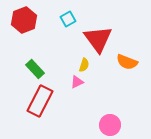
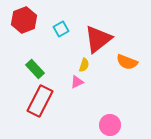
cyan square: moved 7 px left, 10 px down
red triangle: rotated 28 degrees clockwise
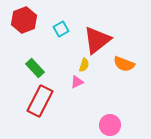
red triangle: moved 1 px left, 1 px down
orange semicircle: moved 3 px left, 2 px down
green rectangle: moved 1 px up
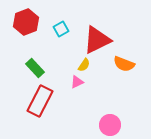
red hexagon: moved 2 px right, 2 px down
red triangle: rotated 12 degrees clockwise
yellow semicircle: rotated 16 degrees clockwise
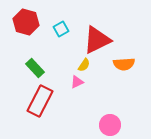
red hexagon: rotated 25 degrees counterclockwise
orange semicircle: rotated 25 degrees counterclockwise
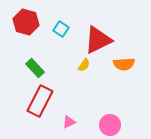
cyan square: rotated 28 degrees counterclockwise
red triangle: moved 1 px right
pink triangle: moved 8 px left, 40 px down
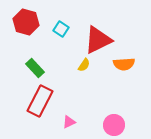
pink circle: moved 4 px right
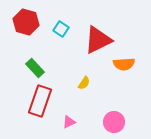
yellow semicircle: moved 18 px down
red rectangle: rotated 8 degrees counterclockwise
pink circle: moved 3 px up
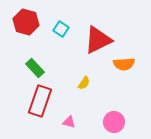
pink triangle: rotated 40 degrees clockwise
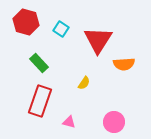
red triangle: rotated 32 degrees counterclockwise
green rectangle: moved 4 px right, 5 px up
